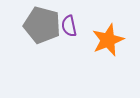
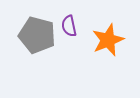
gray pentagon: moved 5 px left, 10 px down
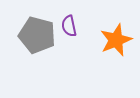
orange star: moved 8 px right
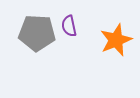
gray pentagon: moved 2 px up; rotated 12 degrees counterclockwise
